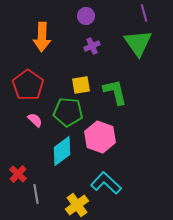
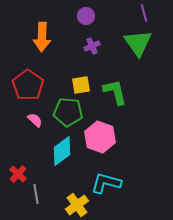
cyan L-shape: rotated 28 degrees counterclockwise
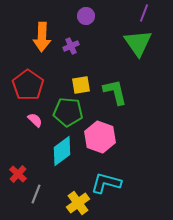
purple line: rotated 36 degrees clockwise
purple cross: moved 21 px left
gray line: rotated 30 degrees clockwise
yellow cross: moved 1 px right, 2 px up
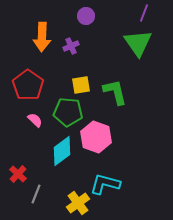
pink hexagon: moved 4 px left
cyan L-shape: moved 1 px left, 1 px down
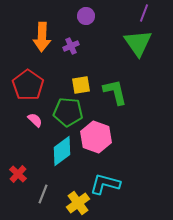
gray line: moved 7 px right
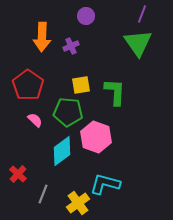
purple line: moved 2 px left, 1 px down
green L-shape: rotated 16 degrees clockwise
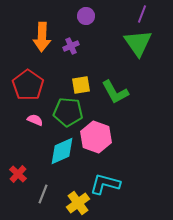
green L-shape: rotated 148 degrees clockwise
pink semicircle: rotated 21 degrees counterclockwise
cyan diamond: rotated 12 degrees clockwise
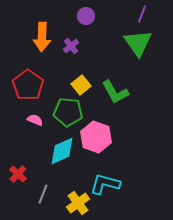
purple cross: rotated 14 degrees counterclockwise
yellow square: rotated 30 degrees counterclockwise
